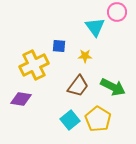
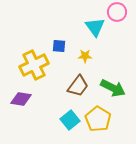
green arrow: moved 1 px down
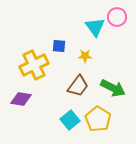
pink circle: moved 5 px down
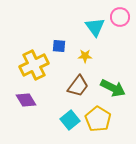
pink circle: moved 3 px right
purple diamond: moved 5 px right, 1 px down; rotated 50 degrees clockwise
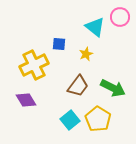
cyan triangle: rotated 15 degrees counterclockwise
blue square: moved 2 px up
yellow star: moved 1 px right, 2 px up; rotated 24 degrees counterclockwise
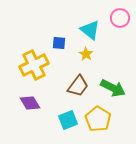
pink circle: moved 1 px down
cyan triangle: moved 5 px left, 3 px down
blue square: moved 1 px up
yellow star: rotated 16 degrees counterclockwise
purple diamond: moved 4 px right, 3 px down
cyan square: moved 2 px left; rotated 18 degrees clockwise
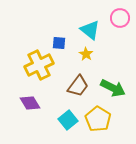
yellow cross: moved 5 px right
cyan square: rotated 18 degrees counterclockwise
